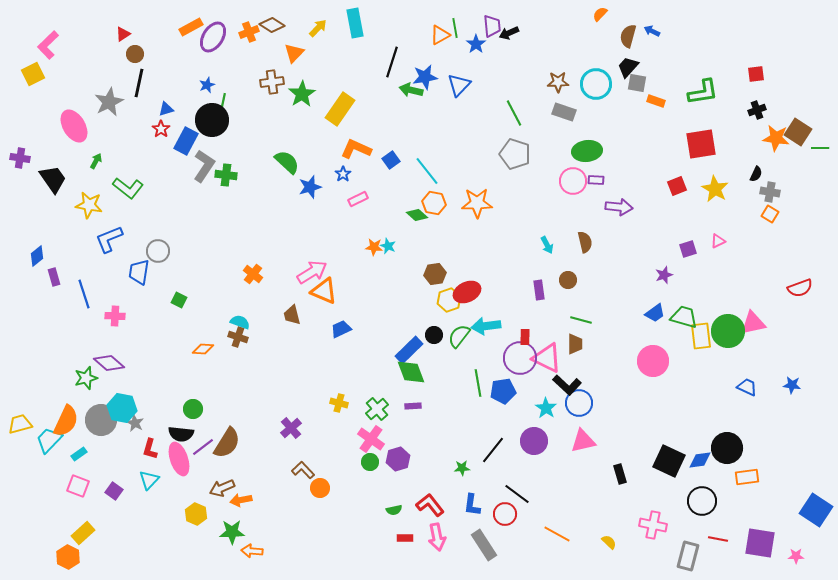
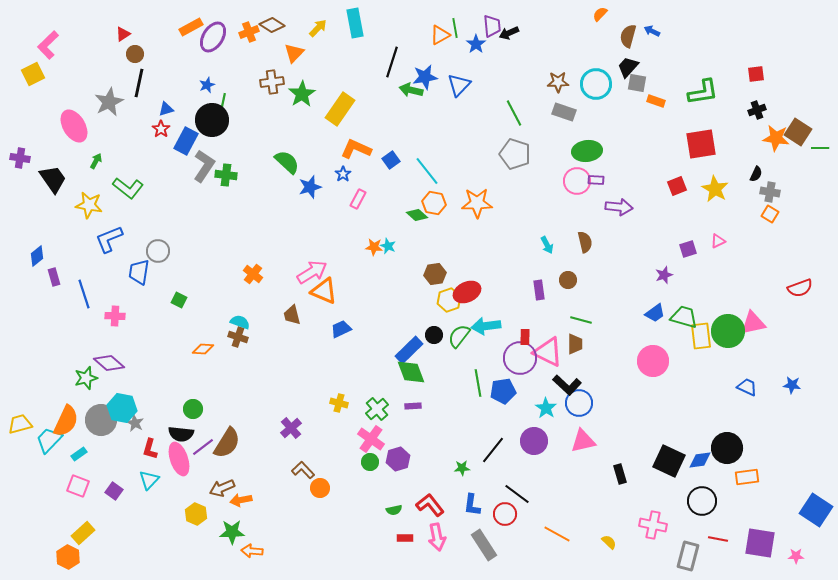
pink circle at (573, 181): moved 4 px right
pink rectangle at (358, 199): rotated 36 degrees counterclockwise
pink triangle at (547, 358): moved 1 px right, 6 px up
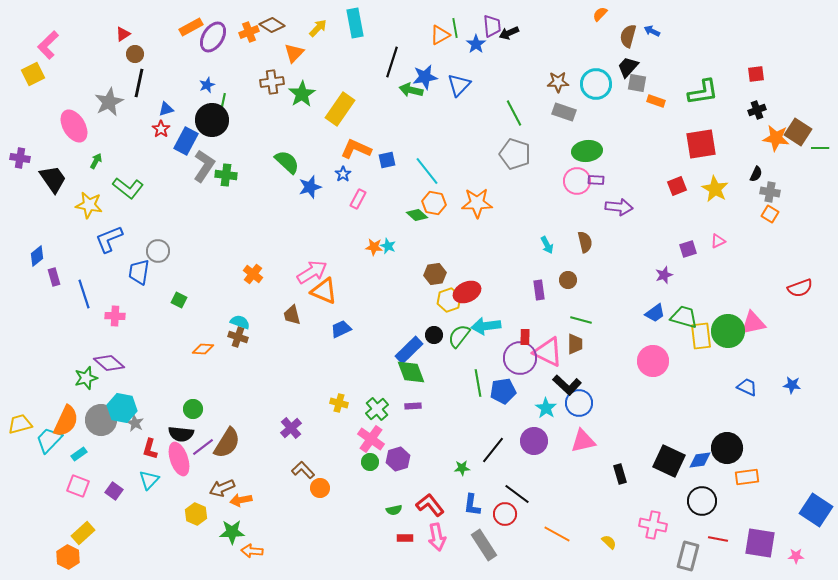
blue square at (391, 160): moved 4 px left; rotated 24 degrees clockwise
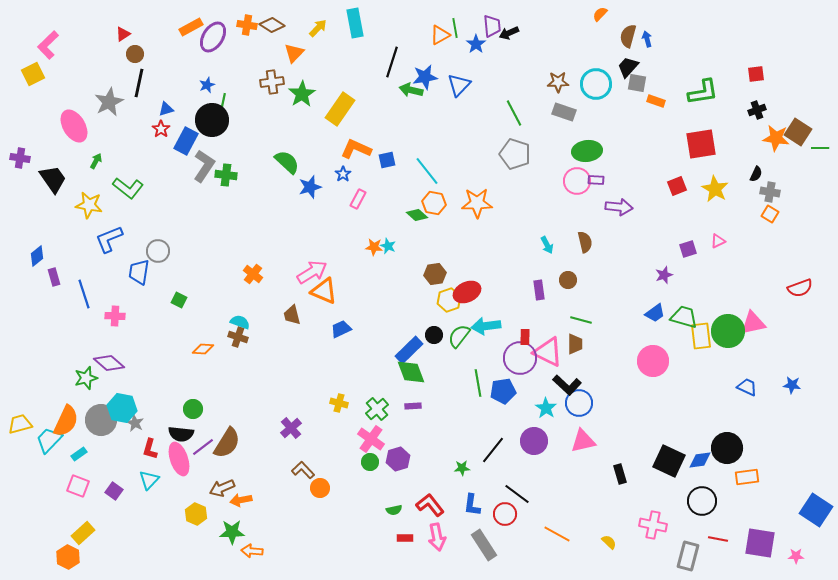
blue arrow at (652, 31): moved 5 px left, 8 px down; rotated 49 degrees clockwise
orange cross at (249, 32): moved 2 px left, 7 px up; rotated 30 degrees clockwise
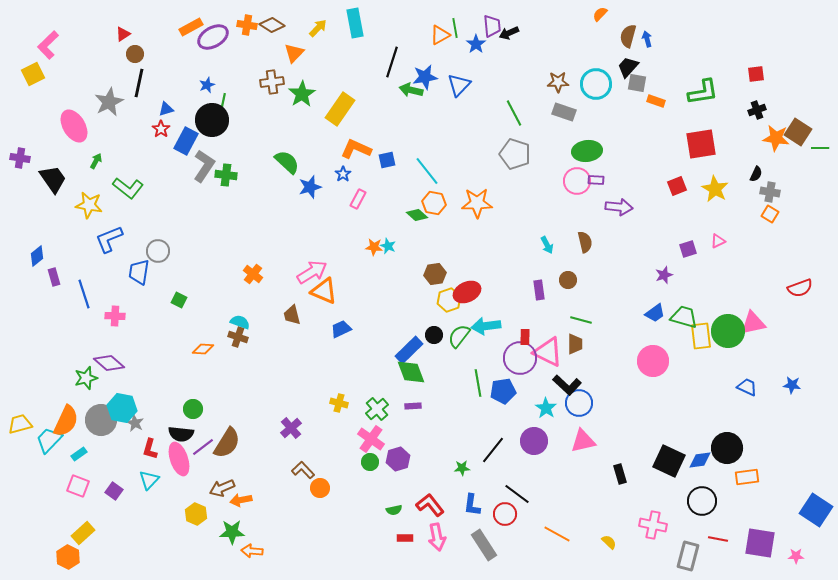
purple ellipse at (213, 37): rotated 28 degrees clockwise
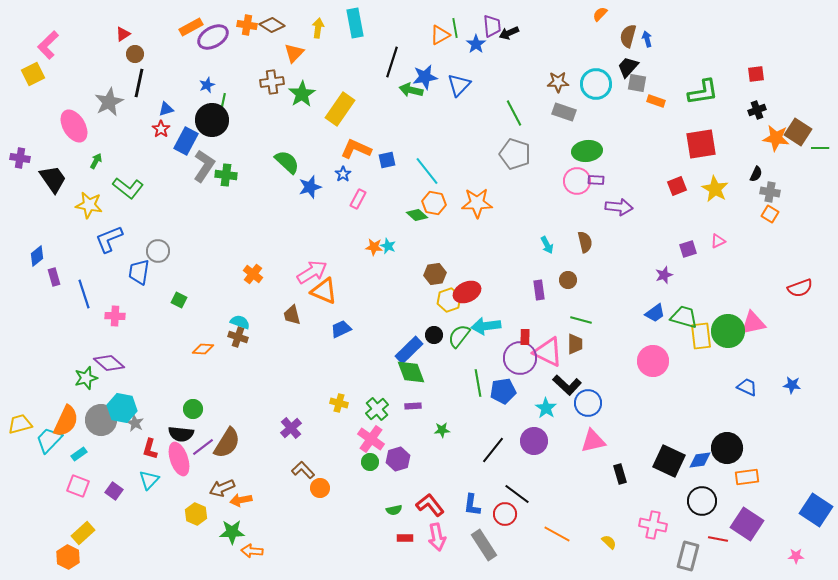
yellow arrow at (318, 28): rotated 36 degrees counterclockwise
blue circle at (579, 403): moved 9 px right
pink triangle at (583, 441): moved 10 px right
green star at (462, 468): moved 20 px left, 38 px up
purple square at (760, 543): moved 13 px left, 19 px up; rotated 24 degrees clockwise
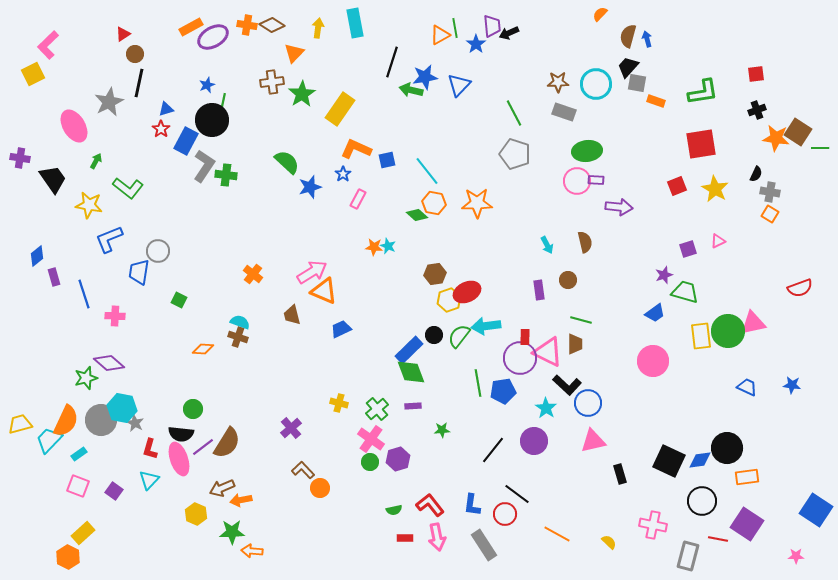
green trapezoid at (684, 317): moved 1 px right, 25 px up
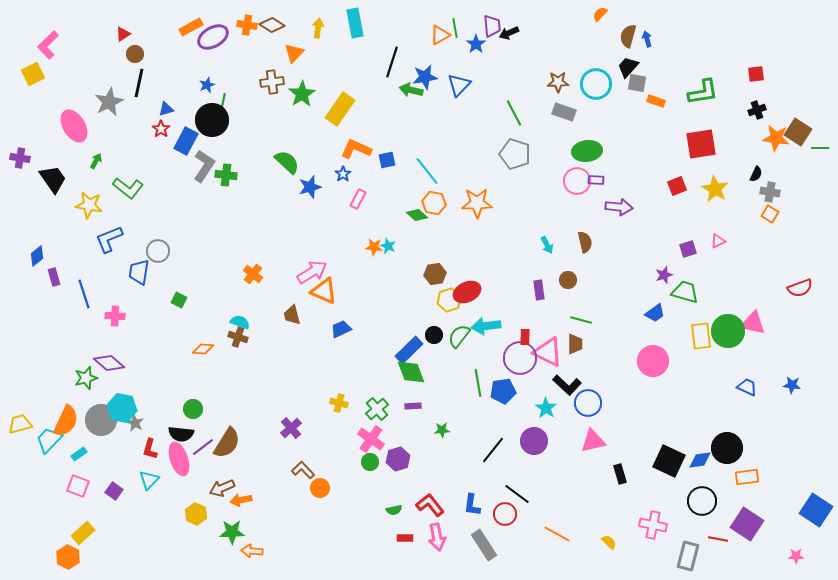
pink triangle at (753, 323): rotated 24 degrees clockwise
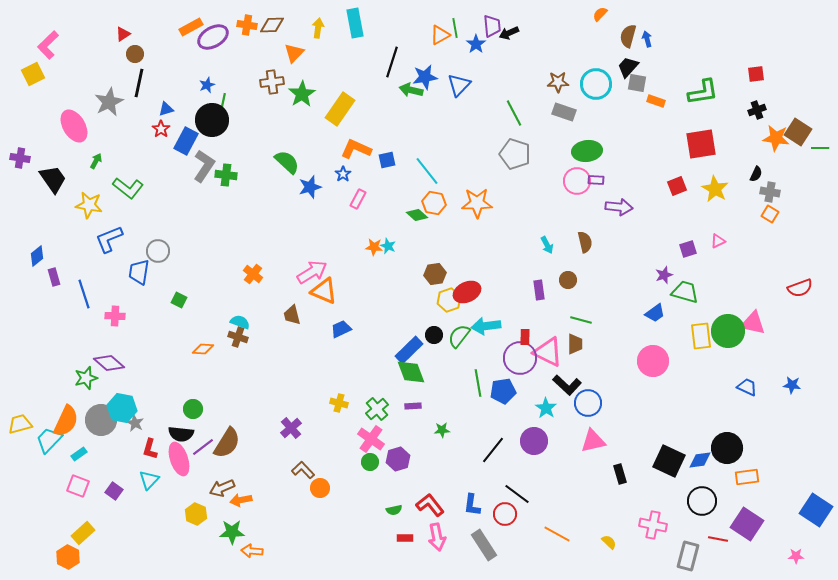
brown diamond at (272, 25): rotated 35 degrees counterclockwise
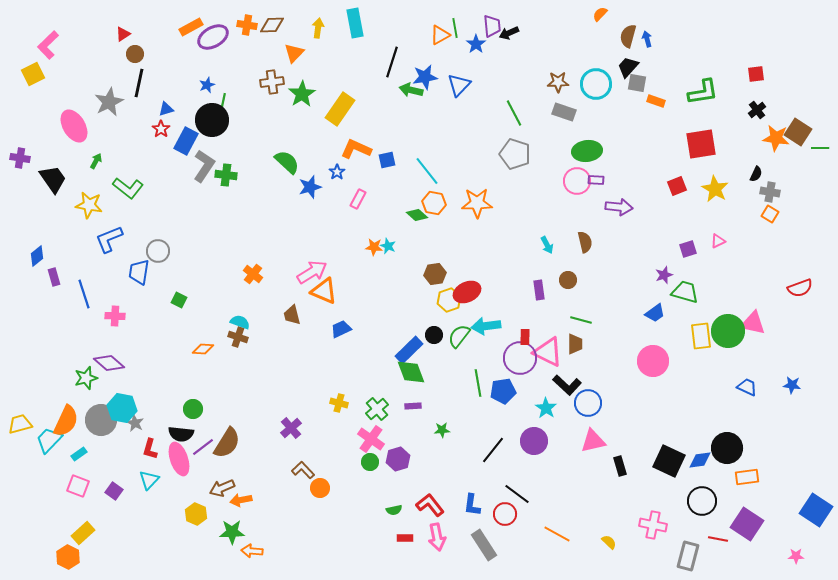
black cross at (757, 110): rotated 18 degrees counterclockwise
blue star at (343, 174): moved 6 px left, 2 px up
black rectangle at (620, 474): moved 8 px up
